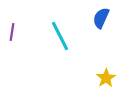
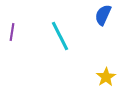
blue semicircle: moved 2 px right, 3 px up
yellow star: moved 1 px up
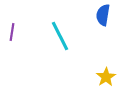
blue semicircle: rotated 15 degrees counterclockwise
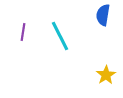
purple line: moved 11 px right
yellow star: moved 2 px up
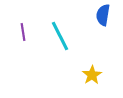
purple line: rotated 18 degrees counterclockwise
yellow star: moved 14 px left
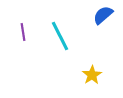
blue semicircle: rotated 40 degrees clockwise
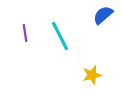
purple line: moved 2 px right, 1 px down
yellow star: rotated 18 degrees clockwise
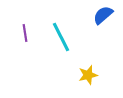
cyan line: moved 1 px right, 1 px down
yellow star: moved 4 px left
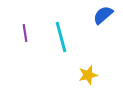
cyan line: rotated 12 degrees clockwise
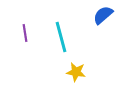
yellow star: moved 12 px left, 3 px up; rotated 24 degrees clockwise
